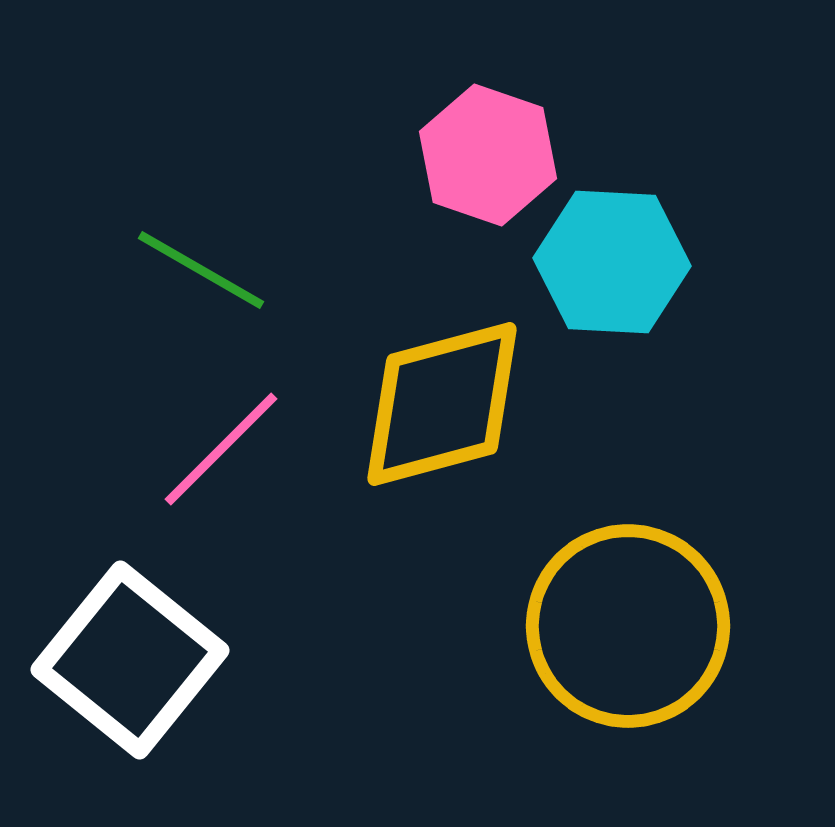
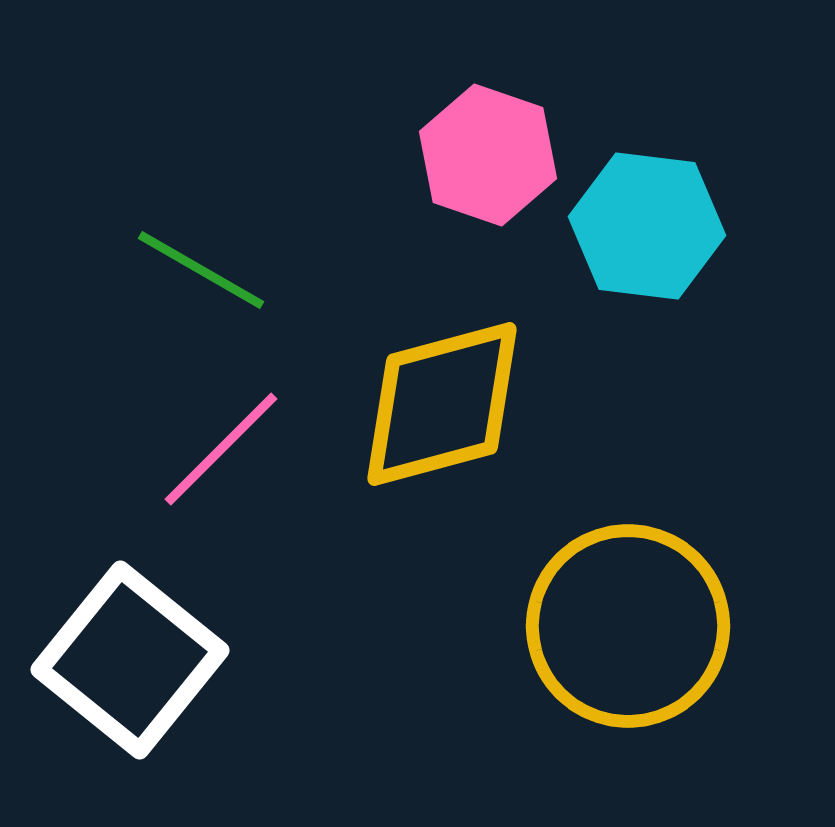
cyan hexagon: moved 35 px right, 36 px up; rotated 4 degrees clockwise
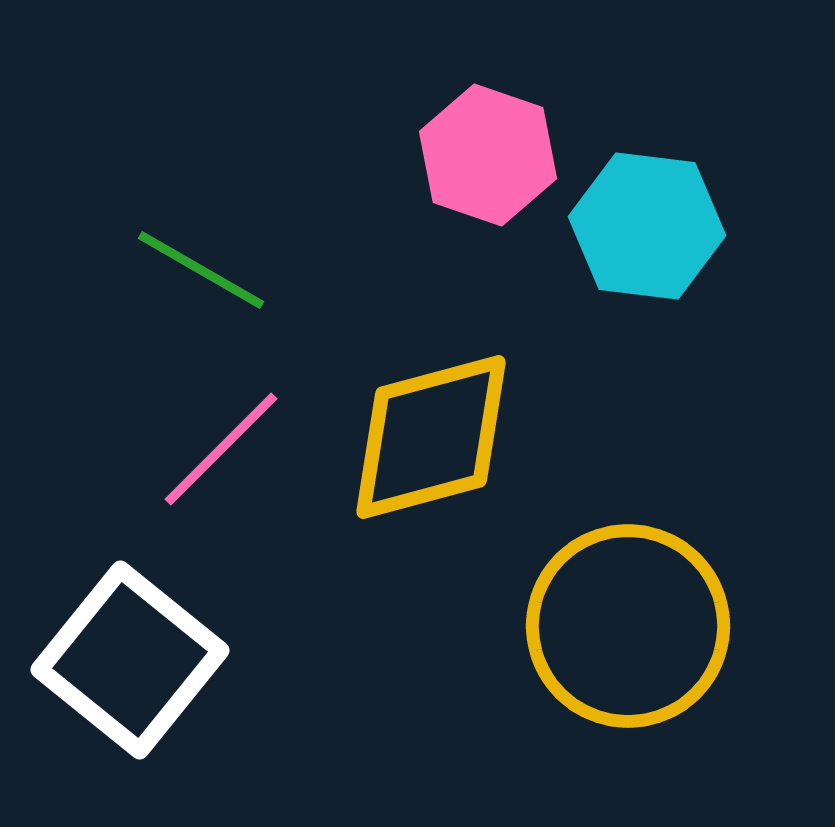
yellow diamond: moved 11 px left, 33 px down
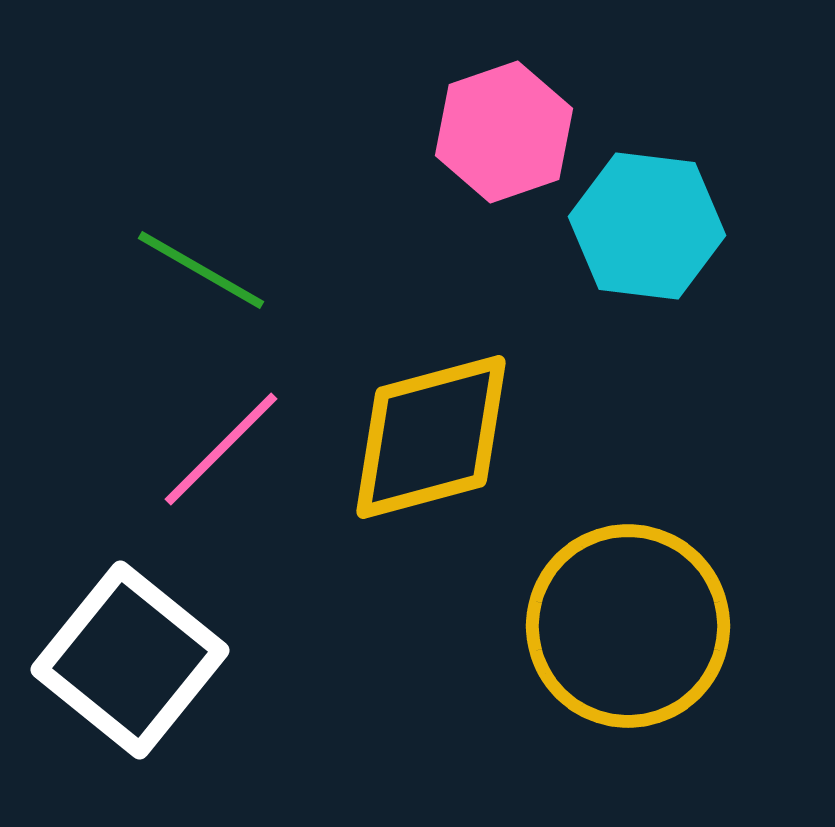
pink hexagon: moved 16 px right, 23 px up; rotated 22 degrees clockwise
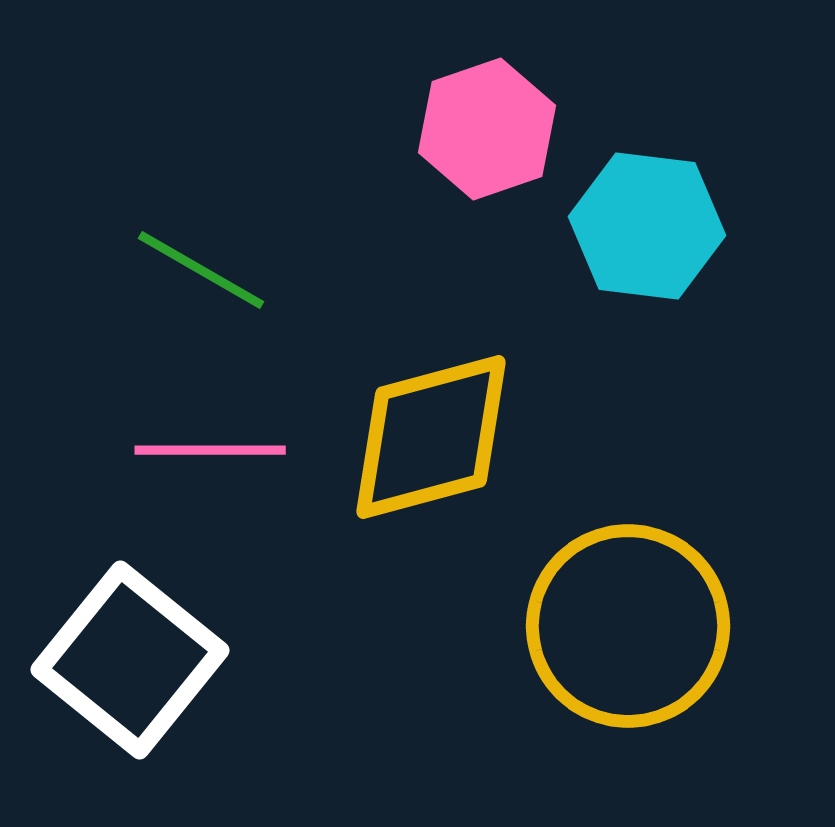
pink hexagon: moved 17 px left, 3 px up
pink line: moved 11 px left, 1 px down; rotated 45 degrees clockwise
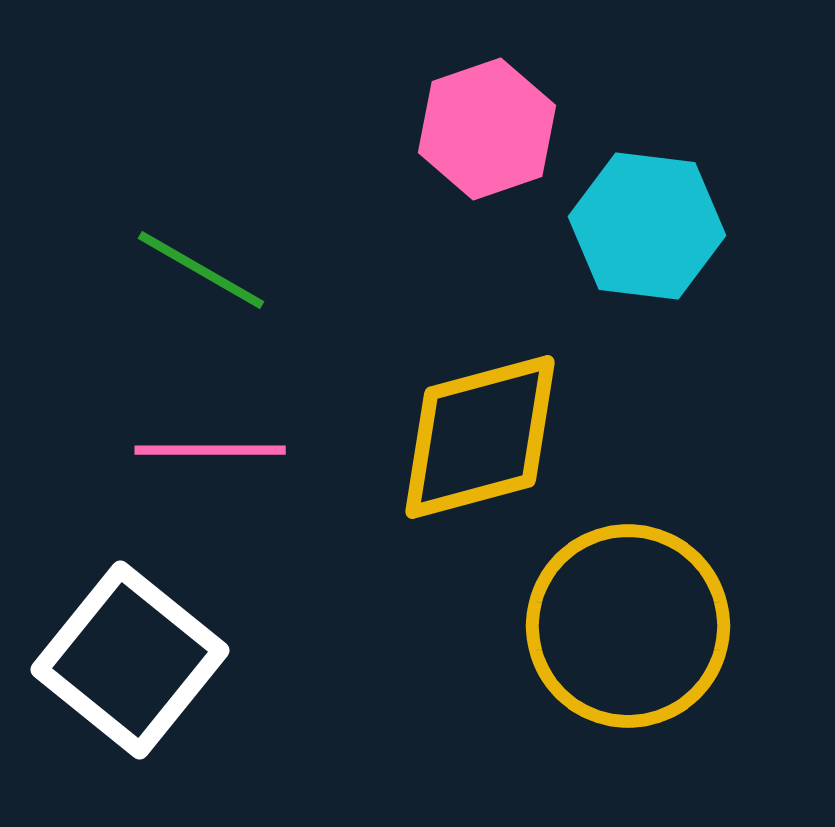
yellow diamond: moved 49 px right
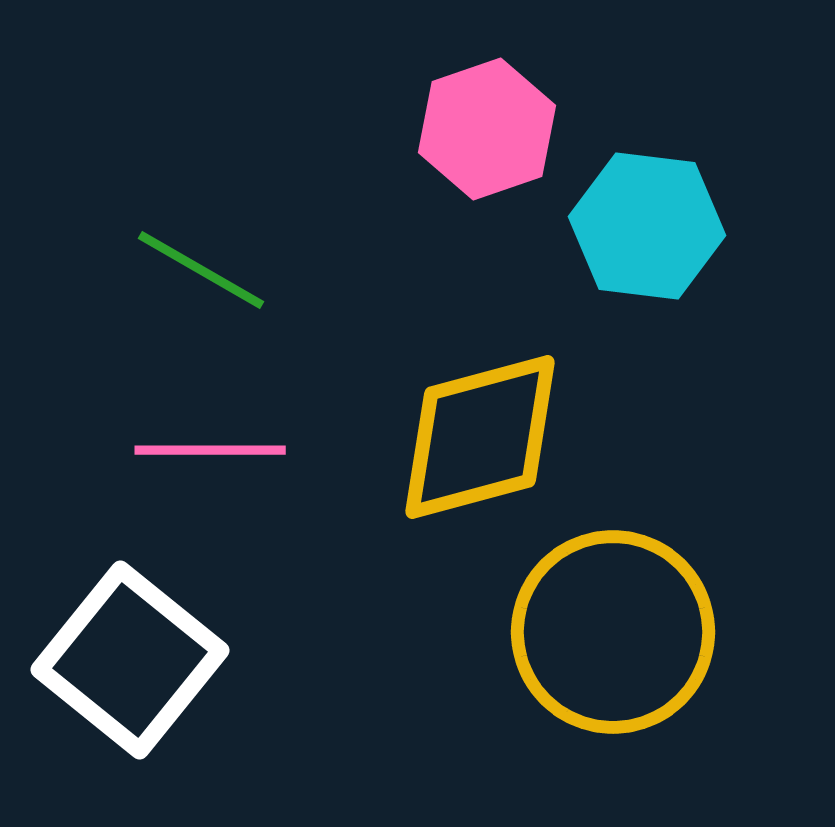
yellow circle: moved 15 px left, 6 px down
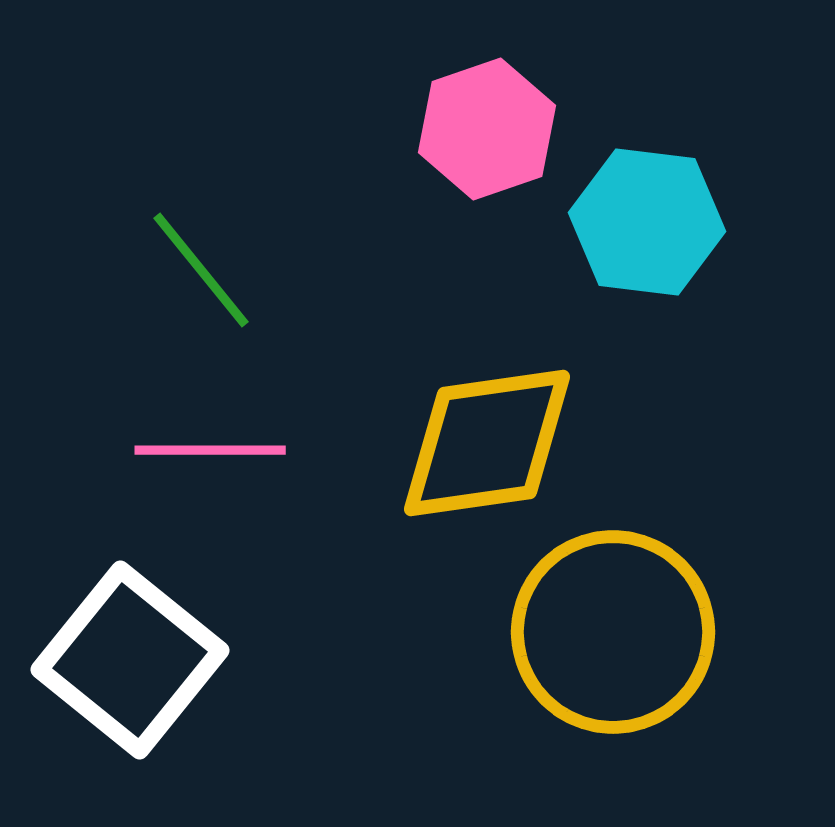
cyan hexagon: moved 4 px up
green line: rotated 21 degrees clockwise
yellow diamond: moved 7 px right, 6 px down; rotated 7 degrees clockwise
